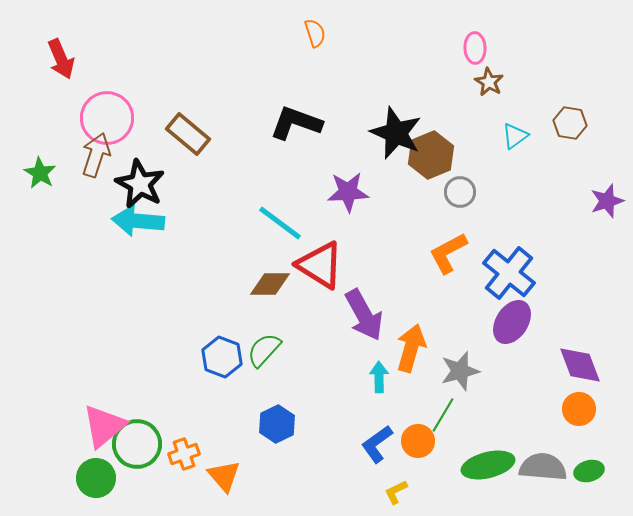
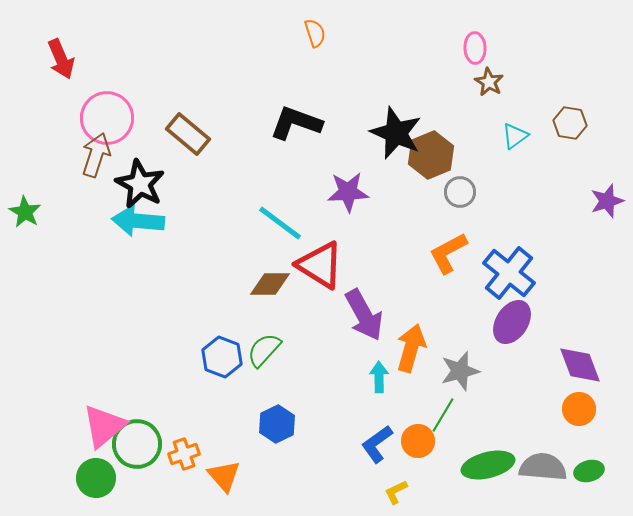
green star at (40, 173): moved 15 px left, 39 px down
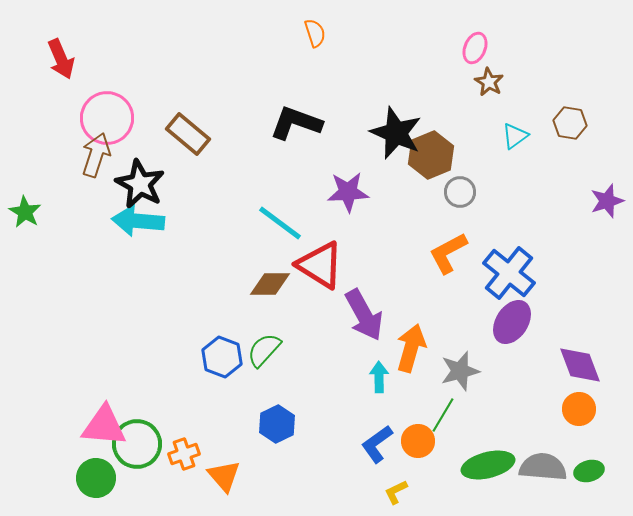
pink ellipse at (475, 48): rotated 24 degrees clockwise
pink triangle at (104, 426): rotated 45 degrees clockwise
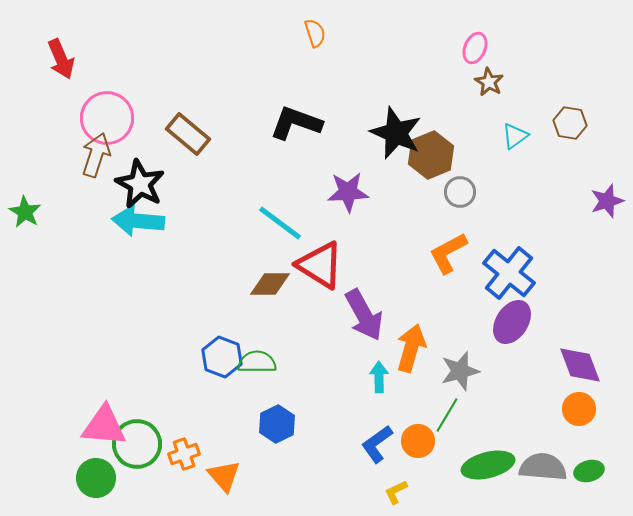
green semicircle at (264, 350): moved 7 px left, 12 px down; rotated 48 degrees clockwise
green line at (443, 415): moved 4 px right
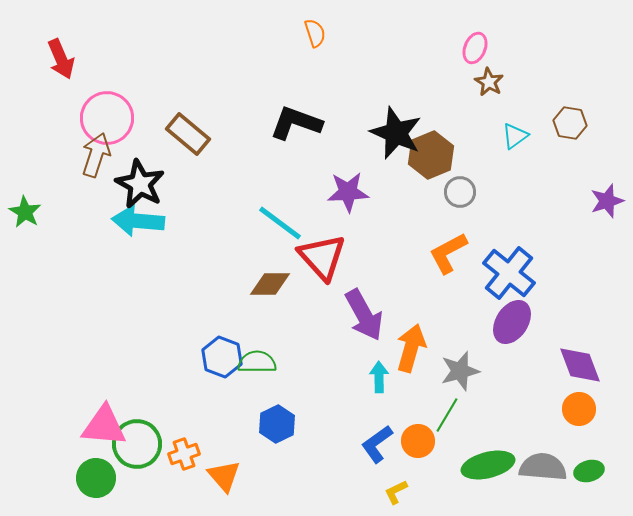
red triangle at (320, 265): moved 2 px right, 8 px up; rotated 16 degrees clockwise
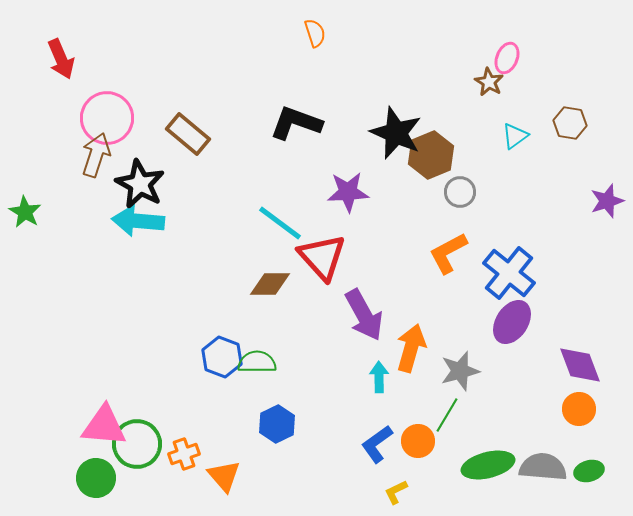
pink ellipse at (475, 48): moved 32 px right, 10 px down
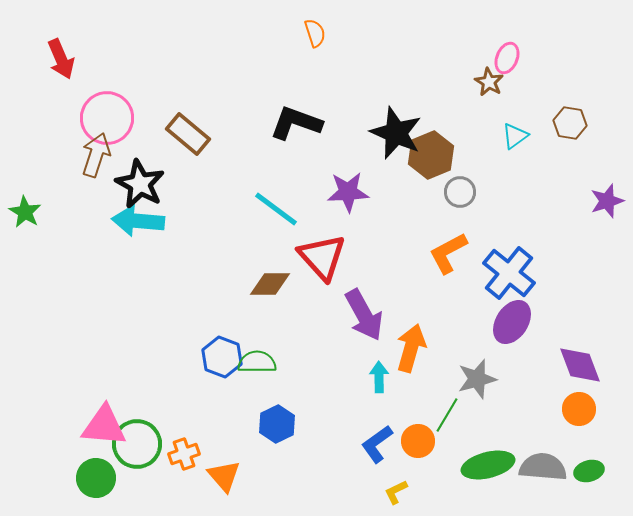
cyan line at (280, 223): moved 4 px left, 14 px up
gray star at (460, 371): moved 17 px right, 8 px down
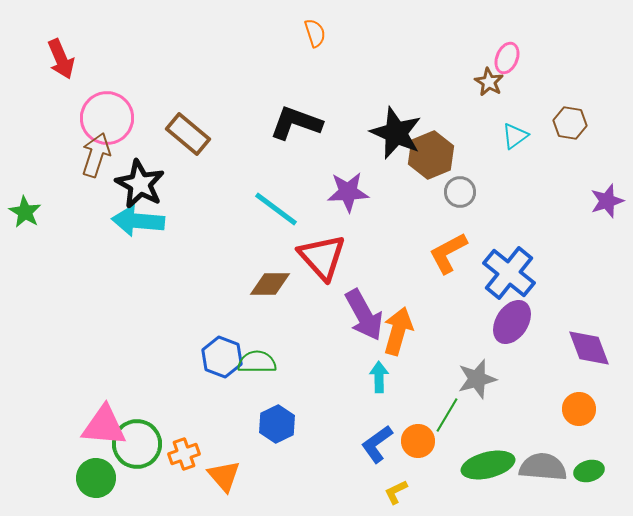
orange arrow at (411, 348): moved 13 px left, 17 px up
purple diamond at (580, 365): moved 9 px right, 17 px up
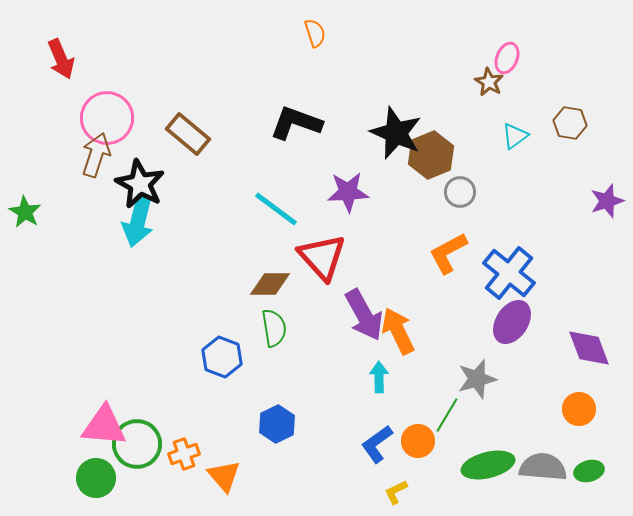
cyan arrow at (138, 221): rotated 81 degrees counterclockwise
orange arrow at (398, 331): rotated 42 degrees counterclockwise
green semicircle at (257, 362): moved 17 px right, 34 px up; rotated 81 degrees clockwise
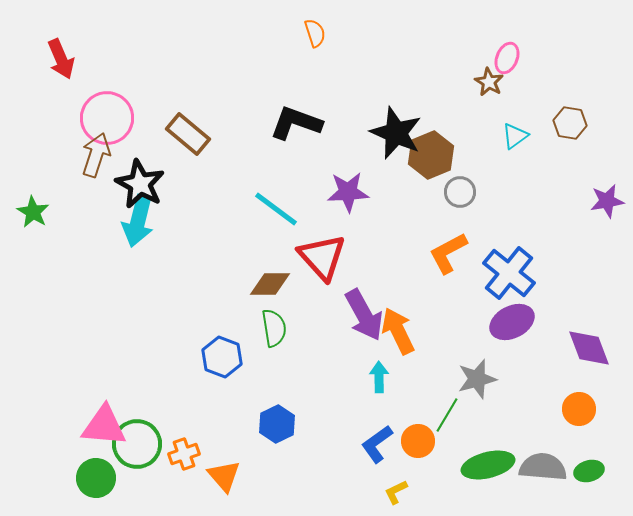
purple star at (607, 201): rotated 8 degrees clockwise
green star at (25, 212): moved 8 px right
purple ellipse at (512, 322): rotated 30 degrees clockwise
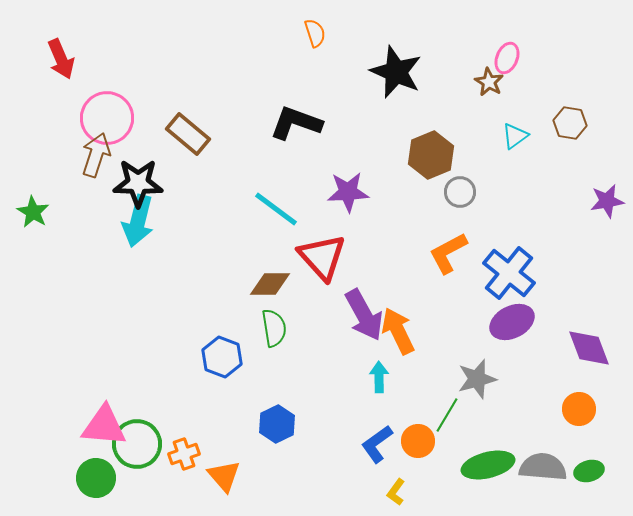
black star at (396, 133): moved 61 px up
black star at (140, 184): moved 2 px left, 1 px up; rotated 27 degrees counterclockwise
yellow L-shape at (396, 492): rotated 28 degrees counterclockwise
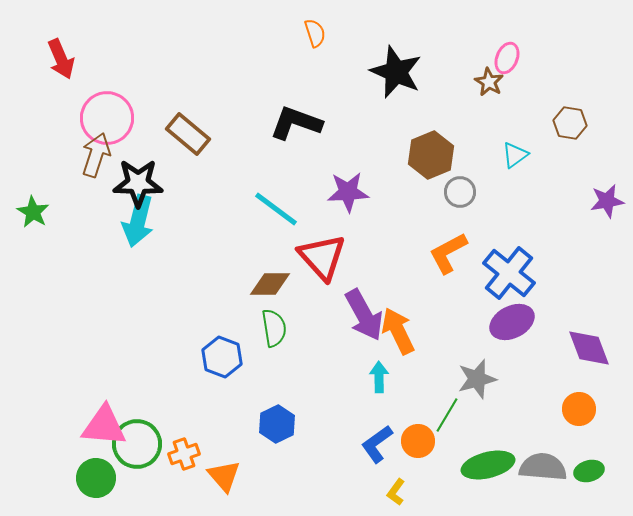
cyan triangle at (515, 136): moved 19 px down
